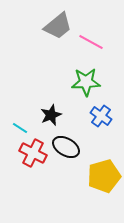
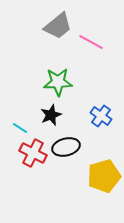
green star: moved 28 px left
black ellipse: rotated 44 degrees counterclockwise
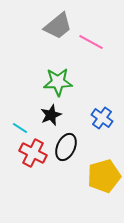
blue cross: moved 1 px right, 2 px down
black ellipse: rotated 52 degrees counterclockwise
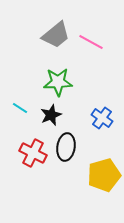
gray trapezoid: moved 2 px left, 9 px down
cyan line: moved 20 px up
black ellipse: rotated 16 degrees counterclockwise
yellow pentagon: moved 1 px up
